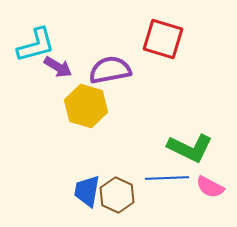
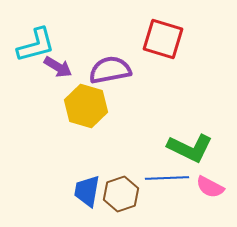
brown hexagon: moved 4 px right, 1 px up; rotated 16 degrees clockwise
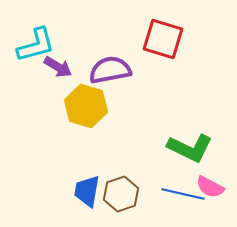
blue line: moved 16 px right, 16 px down; rotated 15 degrees clockwise
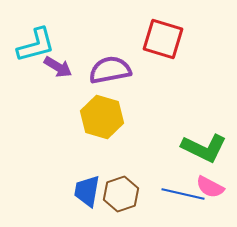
yellow hexagon: moved 16 px right, 11 px down
green L-shape: moved 14 px right
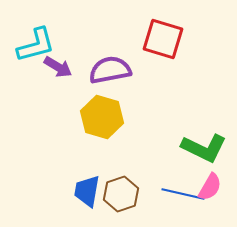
pink semicircle: rotated 88 degrees counterclockwise
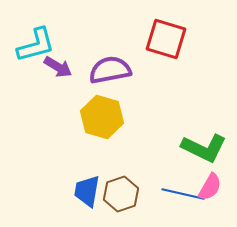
red square: moved 3 px right
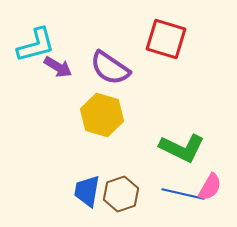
purple semicircle: moved 2 px up; rotated 135 degrees counterclockwise
yellow hexagon: moved 2 px up
green L-shape: moved 22 px left
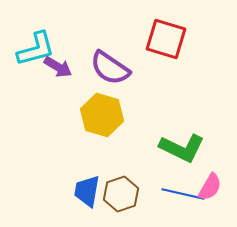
cyan L-shape: moved 4 px down
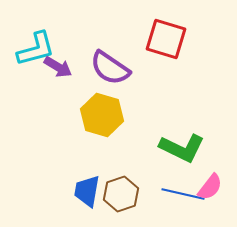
pink semicircle: rotated 8 degrees clockwise
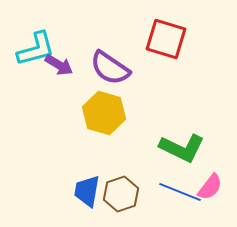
purple arrow: moved 1 px right, 2 px up
yellow hexagon: moved 2 px right, 2 px up
blue line: moved 3 px left, 2 px up; rotated 9 degrees clockwise
